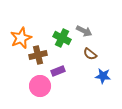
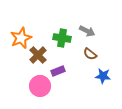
gray arrow: moved 3 px right
green cross: rotated 18 degrees counterclockwise
brown cross: rotated 30 degrees counterclockwise
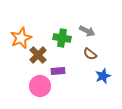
purple rectangle: rotated 16 degrees clockwise
blue star: rotated 28 degrees counterclockwise
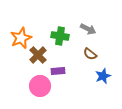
gray arrow: moved 1 px right, 2 px up
green cross: moved 2 px left, 2 px up
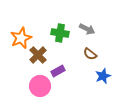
gray arrow: moved 1 px left
green cross: moved 3 px up
purple rectangle: rotated 24 degrees counterclockwise
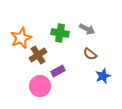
brown cross: rotated 12 degrees clockwise
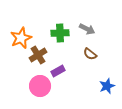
green cross: rotated 12 degrees counterclockwise
blue star: moved 4 px right, 10 px down
